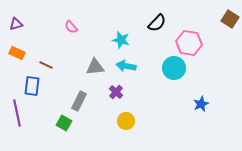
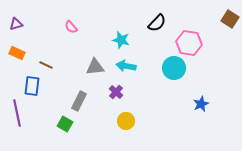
green square: moved 1 px right, 1 px down
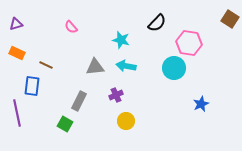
purple cross: moved 3 px down; rotated 24 degrees clockwise
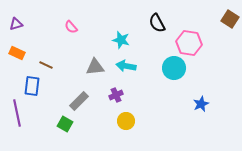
black semicircle: rotated 108 degrees clockwise
gray rectangle: rotated 18 degrees clockwise
